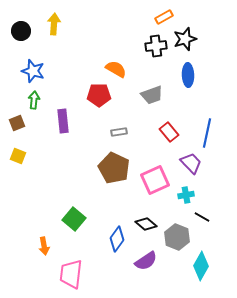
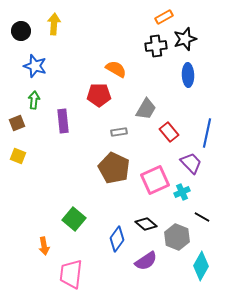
blue star: moved 2 px right, 5 px up
gray trapezoid: moved 6 px left, 14 px down; rotated 40 degrees counterclockwise
cyan cross: moved 4 px left, 3 px up; rotated 14 degrees counterclockwise
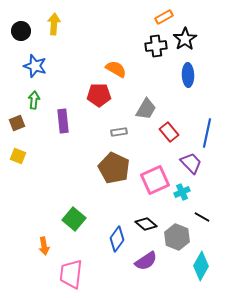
black star: rotated 15 degrees counterclockwise
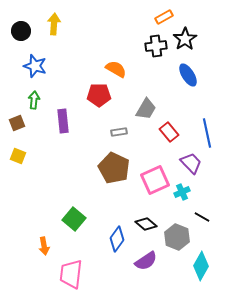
blue ellipse: rotated 30 degrees counterclockwise
blue line: rotated 24 degrees counterclockwise
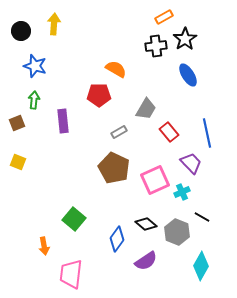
gray rectangle: rotated 21 degrees counterclockwise
yellow square: moved 6 px down
gray hexagon: moved 5 px up
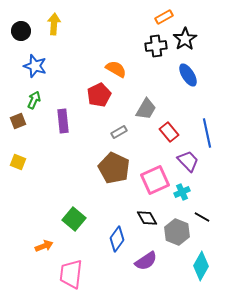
red pentagon: rotated 25 degrees counterclockwise
green arrow: rotated 18 degrees clockwise
brown square: moved 1 px right, 2 px up
purple trapezoid: moved 3 px left, 2 px up
black diamond: moved 1 px right, 6 px up; rotated 20 degrees clockwise
orange arrow: rotated 102 degrees counterclockwise
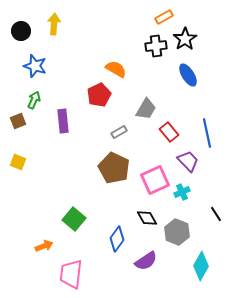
black line: moved 14 px right, 3 px up; rotated 28 degrees clockwise
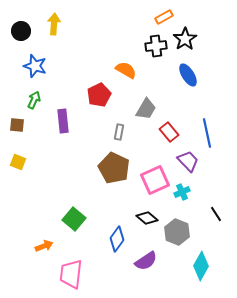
orange semicircle: moved 10 px right, 1 px down
brown square: moved 1 px left, 4 px down; rotated 28 degrees clockwise
gray rectangle: rotated 49 degrees counterclockwise
black diamond: rotated 20 degrees counterclockwise
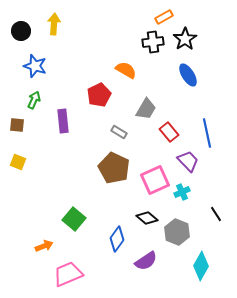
black cross: moved 3 px left, 4 px up
gray rectangle: rotated 70 degrees counterclockwise
pink trapezoid: moved 3 px left; rotated 60 degrees clockwise
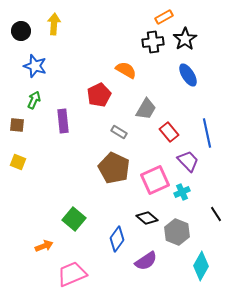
pink trapezoid: moved 4 px right
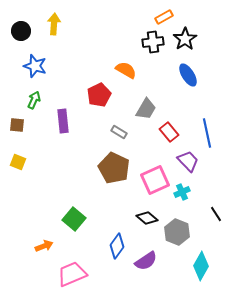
blue diamond: moved 7 px down
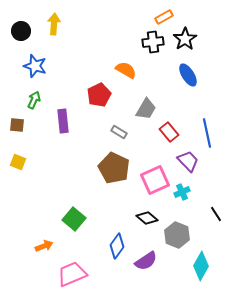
gray hexagon: moved 3 px down
